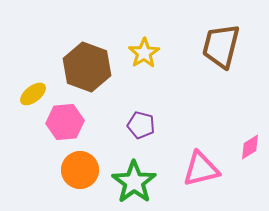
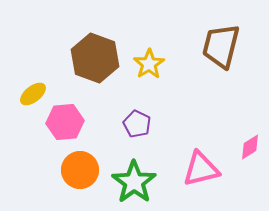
yellow star: moved 5 px right, 11 px down
brown hexagon: moved 8 px right, 9 px up
purple pentagon: moved 4 px left, 1 px up; rotated 12 degrees clockwise
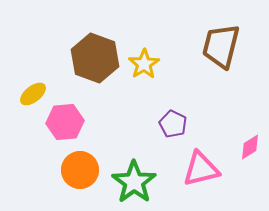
yellow star: moved 5 px left
purple pentagon: moved 36 px right
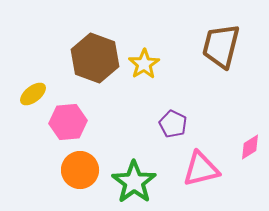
pink hexagon: moved 3 px right
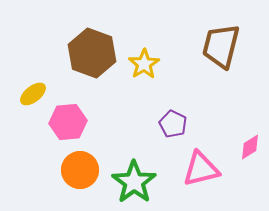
brown hexagon: moved 3 px left, 5 px up
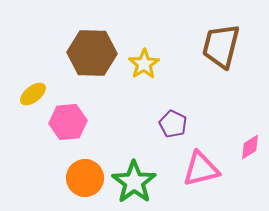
brown hexagon: rotated 18 degrees counterclockwise
orange circle: moved 5 px right, 8 px down
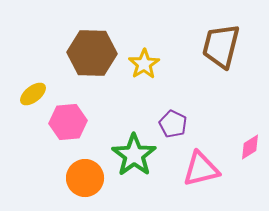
green star: moved 27 px up
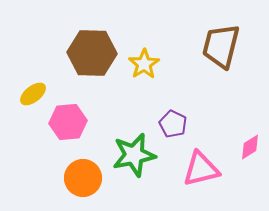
green star: rotated 24 degrees clockwise
orange circle: moved 2 px left
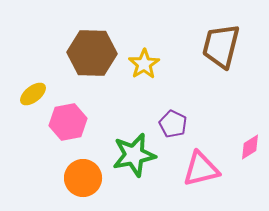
pink hexagon: rotated 6 degrees counterclockwise
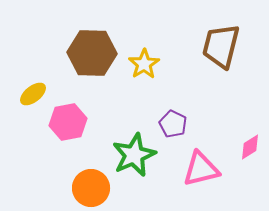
green star: rotated 12 degrees counterclockwise
orange circle: moved 8 px right, 10 px down
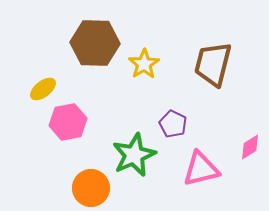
brown trapezoid: moved 8 px left, 18 px down
brown hexagon: moved 3 px right, 10 px up
yellow ellipse: moved 10 px right, 5 px up
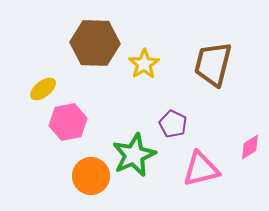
orange circle: moved 12 px up
